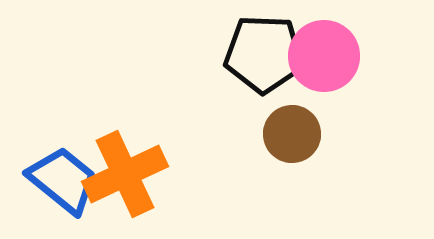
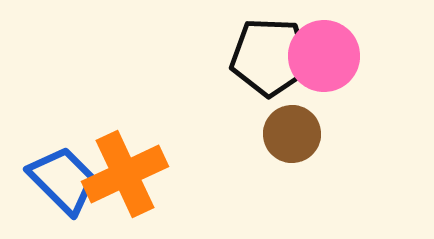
black pentagon: moved 6 px right, 3 px down
blue trapezoid: rotated 6 degrees clockwise
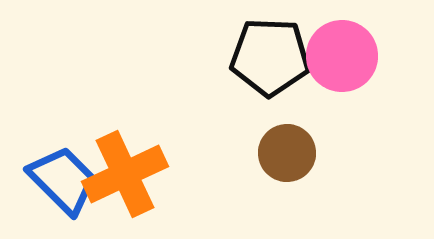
pink circle: moved 18 px right
brown circle: moved 5 px left, 19 px down
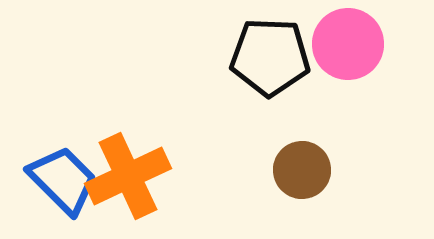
pink circle: moved 6 px right, 12 px up
brown circle: moved 15 px right, 17 px down
orange cross: moved 3 px right, 2 px down
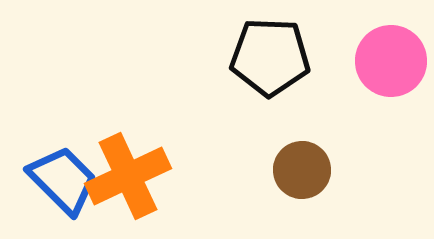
pink circle: moved 43 px right, 17 px down
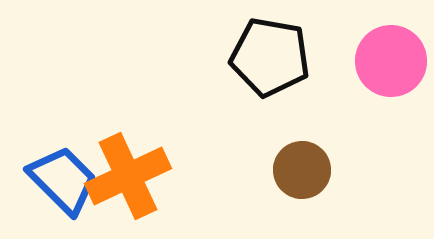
black pentagon: rotated 8 degrees clockwise
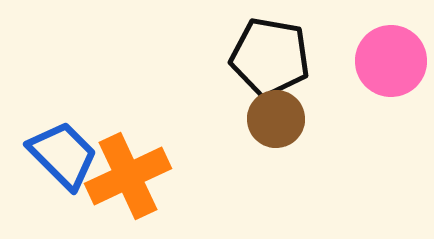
brown circle: moved 26 px left, 51 px up
blue trapezoid: moved 25 px up
